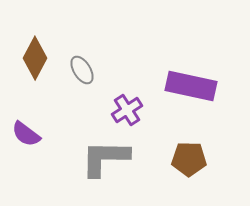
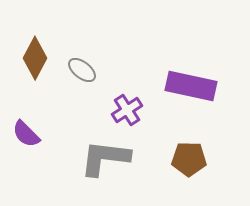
gray ellipse: rotated 20 degrees counterclockwise
purple semicircle: rotated 8 degrees clockwise
gray L-shape: rotated 6 degrees clockwise
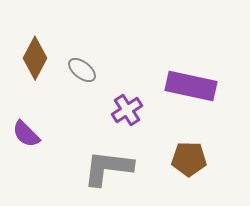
gray L-shape: moved 3 px right, 10 px down
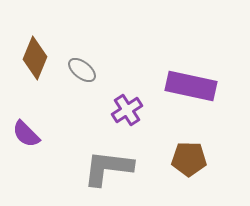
brown diamond: rotated 6 degrees counterclockwise
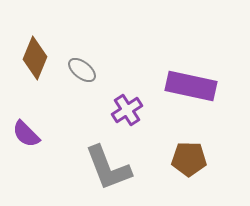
gray L-shape: rotated 118 degrees counterclockwise
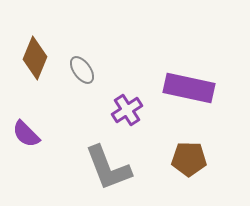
gray ellipse: rotated 16 degrees clockwise
purple rectangle: moved 2 px left, 2 px down
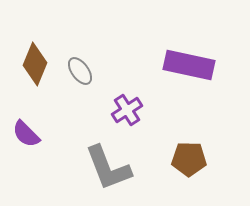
brown diamond: moved 6 px down
gray ellipse: moved 2 px left, 1 px down
purple rectangle: moved 23 px up
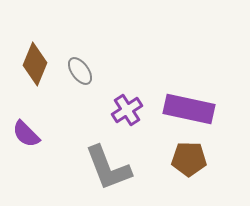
purple rectangle: moved 44 px down
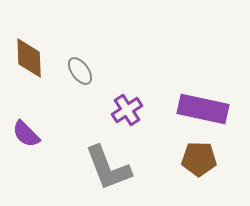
brown diamond: moved 6 px left, 6 px up; rotated 24 degrees counterclockwise
purple rectangle: moved 14 px right
brown pentagon: moved 10 px right
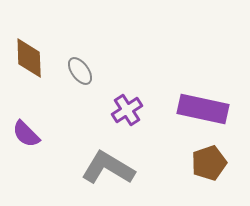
brown pentagon: moved 10 px right, 4 px down; rotated 20 degrees counterclockwise
gray L-shape: rotated 142 degrees clockwise
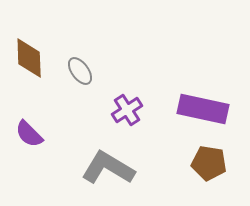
purple semicircle: moved 3 px right
brown pentagon: rotated 28 degrees clockwise
